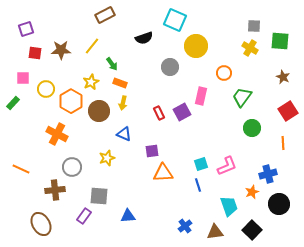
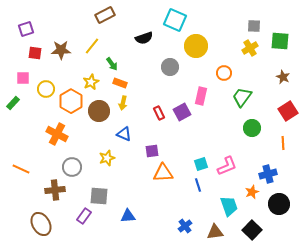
yellow cross at (250, 48): rotated 28 degrees clockwise
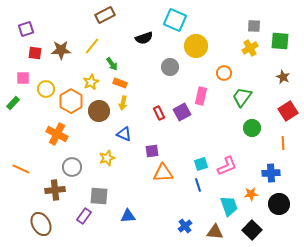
blue cross at (268, 174): moved 3 px right, 1 px up; rotated 12 degrees clockwise
orange star at (252, 192): moved 1 px left, 2 px down; rotated 16 degrees clockwise
brown triangle at (215, 232): rotated 12 degrees clockwise
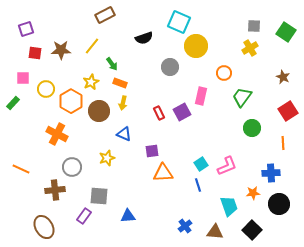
cyan square at (175, 20): moved 4 px right, 2 px down
green square at (280, 41): moved 6 px right, 9 px up; rotated 30 degrees clockwise
cyan square at (201, 164): rotated 16 degrees counterclockwise
orange star at (251, 194): moved 2 px right, 1 px up
brown ellipse at (41, 224): moved 3 px right, 3 px down
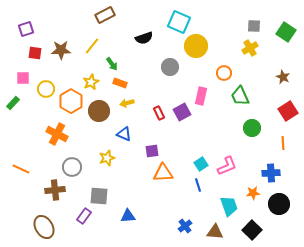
green trapezoid at (242, 97): moved 2 px left, 1 px up; rotated 60 degrees counterclockwise
yellow arrow at (123, 103): moved 4 px right; rotated 64 degrees clockwise
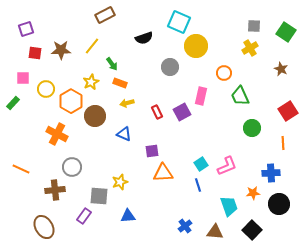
brown star at (283, 77): moved 2 px left, 8 px up
brown circle at (99, 111): moved 4 px left, 5 px down
red rectangle at (159, 113): moved 2 px left, 1 px up
yellow star at (107, 158): moved 13 px right, 24 px down
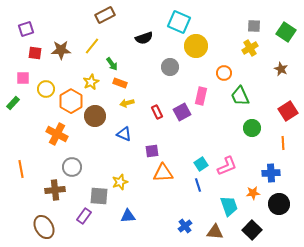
orange line at (21, 169): rotated 54 degrees clockwise
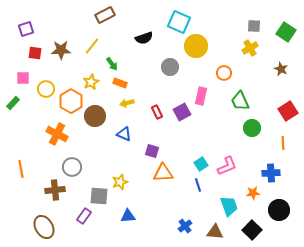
green trapezoid at (240, 96): moved 5 px down
purple square at (152, 151): rotated 24 degrees clockwise
black circle at (279, 204): moved 6 px down
